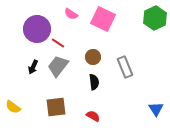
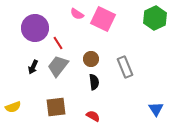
pink semicircle: moved 6 px right
purple circle: moved 2 px left, 1 px up
red line: rotated 24 degrees clockwise
brown circle: moved 2 px left, 2 px down
yellow semicircle: rotated 56 degrees counterclockwise
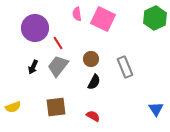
pink semicircle: rotated 48 degrees clockwise
black semicircle: rotated 35 degrees clockwise
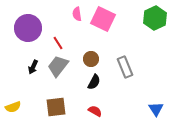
purple circle: moved 7 px left
red semicircle: moved 2 px right, 5 px up
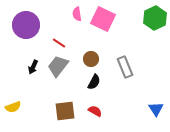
purple circle: moved 2 px left, 3 px up
red line: moved 1 px right; rotated 24 degrees counterclockwise
brown square: moved 9 px right, 4 px down
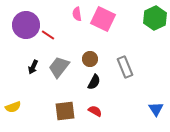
red line: moved 11 px left, 8 px up
brown circle: moved 1 px left
gray trapezoid: moved 1 px right, 1 px down
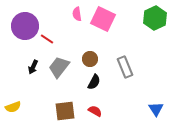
purple circle: moved 1 px left, 1 px down
red line: moved 1 px left, 4 px down
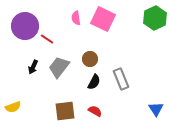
pink semicircle: moved 1 px left, 4 px down
gray rectangle: moved 4 px left, 12 px down
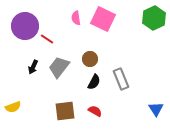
green hexagon: moved 1 px left
